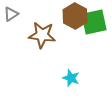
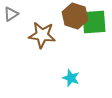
brown hexagon: rotated 10 degrees counterclockwise
green square: rotated 8 degrees clockwise
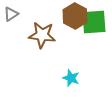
brown hexagon: rotated 10 degrees clockwise
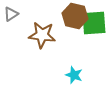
brown hexagon: rotated 15 degrees counterclockwise
green square: moved 1 px down
cyan star: moved 3 px right, 3 px up
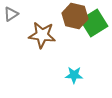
green square: rotated 28 degrees counterclockwise
cyan star: rotated 18 degrees counterclockwise
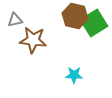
gray triangle: moved 4 px right, 6 px down; rotated 21 degrees clockwise
brown star: moved 9 px left, 5 px down
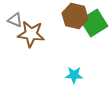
gray triangle: rotated 35 degrees clockwise
brown star: moved 2 px left, 6 px up
